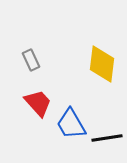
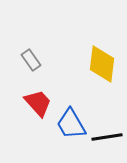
gray rectangle: rotated 10 degrees counterclockwise
black line: moved 1 px up
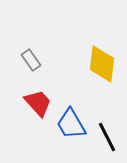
black line: rotated 72 degrees clockwise
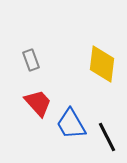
gray rectangle: rotated 15 degrees clockwise
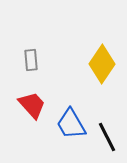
gray rectangle: rotated 15 degrees clockwise
yellow diamond: rotated 27 degrees clockwise
red trapezoid: moved 6 px left, 2 px down
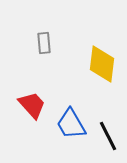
gray rectangle: moved 13 px right, 17 px up
yellow diamond: rotated 27 degrees counterclockwise
black line: moved 1 px right, 1 px up
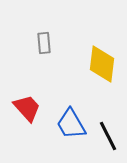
red trapezoid: moved 5 px left, 3 px down
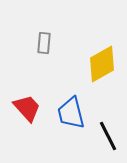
gray rectangle: rotated 10 degrees clockwise
yellow diamond: rotated 54 degrees clockwise
blue trapezoid: moved 11 px up; rotated 16 degrees clockwise
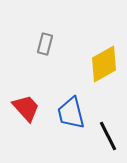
gray rectangle: moved 1 px right, 1 px down; rotated 10 degrees clockwise
yellow diamond: moved 2 px right
red trapezoid: moved 1 px left
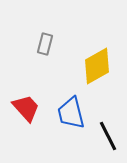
yellow diamond: moved 7 px left, 2 px down
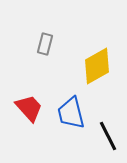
red trapezoid: moved 3 px right
